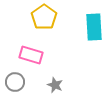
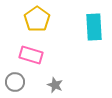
yellow pentagon: moved 7 px left, 2 px down
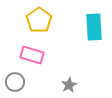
yellow pentagon: moved 2 px right, 1 px down
pink rectangle: moved 1 px right
gray star: moved 14 px right; rotated 21 degrees clockwise
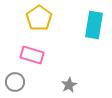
yellow pentagon: moved 2 px up
cyan rectangle: moved 2 px up; rotated 12 degrees clockwise
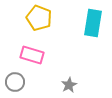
yellow pentagon: rotated 15 degrees counterclockwise
cyan rectangle: moved 1 px left, 2 px up
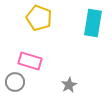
pink rectangle: moved 2 px left, 6 px down
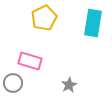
yellow pentagon: moved 5 px right; rotated 25 degrees clockwise
gray circle: moved 2 px left, 1 px down
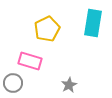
yellow pentagon: moved 3 px right, 11 px down
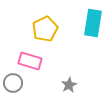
yellow pentagon: moved 2 px left
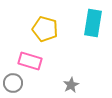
yellow pentagon: rotated 30 degrees counterclockwise
gray star: moved 2 px right
